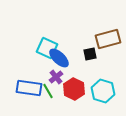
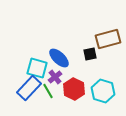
cyan square: moved 10 px left, 20 px down; rotated 10 degrees counterclockwise
purple cross: moved 1 px left
blue rectangle: rotated 55 degrees counterclockwise
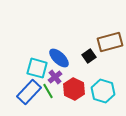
brown rectangle: moved 2 px right, 3 px down
black square: moved 1 px left, 2 px down; rotated 24 degrees counterclockwise
blue rectangle: moved 4 px down
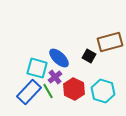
black square: rotated 24 degrees counterclockwise
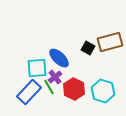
black square: moved 1 px left, 8 px up
cyan square: rotated 20 degrees counterclockwise
green line: moved 1 px right, 4 px up
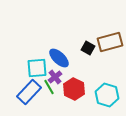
cyan hexagon: moved 4 px right, 4 px down
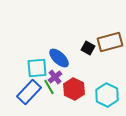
cyan hexagon: rotated 10 degrees clockwise
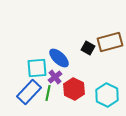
green line: moved 1 px left, 6 px down; rotated 42 degrees clockwise
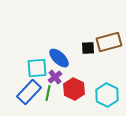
brown rectangle: moved 1 px left
black square: rotated 32 degrees counterclockwise
